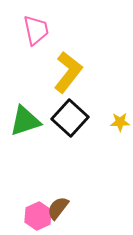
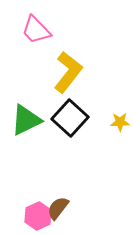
pink trapezoid: rotated 148 degrees clockwise
green triangle: moved 1 px right, 1 px up; rotated 8 degrees counterclockwise
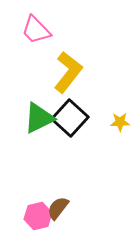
green triangle: moved 13 px right, 2 px up
pink hexagon: rotated 12 degrees clockwise
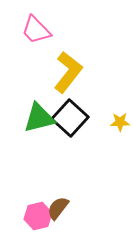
green triangle: rotated 12 degrees clockwise
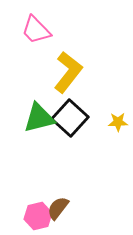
yellow star: moved 2 px left
